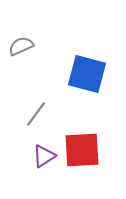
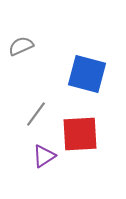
red square: moved 2 px left, 16 px up
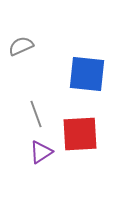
blue square: rotated 9 degrees counterclockwise
gray line: rotated 56 degrees counterclockwise
purple triangle: moved 3 px left, 4 px up
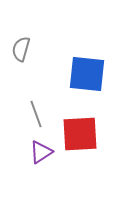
gray semicircle: moved 3 px down; rotated 50 degrees counterclockwise
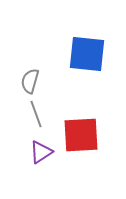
gray semicircle: moved 9 px right, 32 px down
blue square: moved 20 px up
red square: moved 1 px right, 1 px down
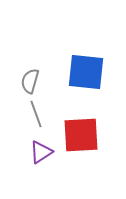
blue square: moved 1 px left, 18 px down
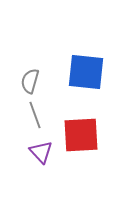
gray line: moved 1 px left, 1 px down
purple triangle: rotated 40 degrees counterclockwise
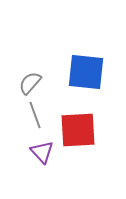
gray semicircle: moved 2 px down; rotated 25 degrees clockwise
red square: moved 3 px left, 5 px up
purple triangle: moved 1 px right
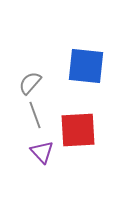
blue square: moved 6 px up
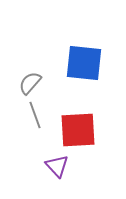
blue square: moved 2 px left, 3 px up
purple triangle: moved 15 px right, 14 px down
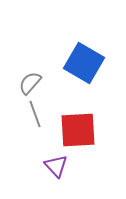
blue square: rotated 24 degrees clockwise
gray line: moved 1 px up
purple triangle: moved 1 px left
